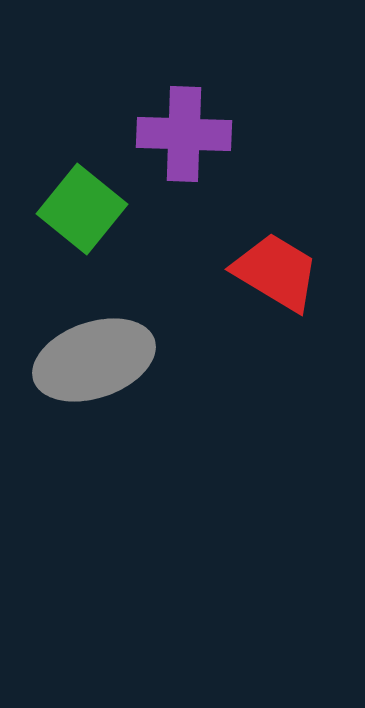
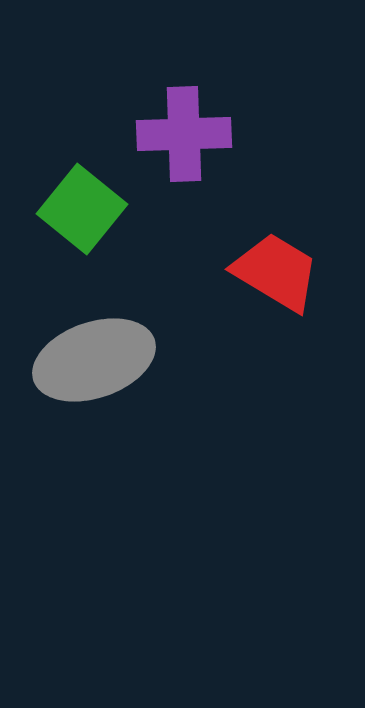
purple cross: rotated 4 degrees counterclockwise
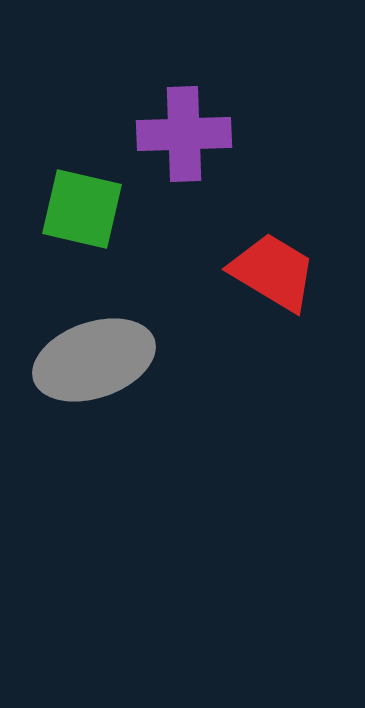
green square: rotated 26 degrees counterclockwise
red trapezoid: moved 3 px left
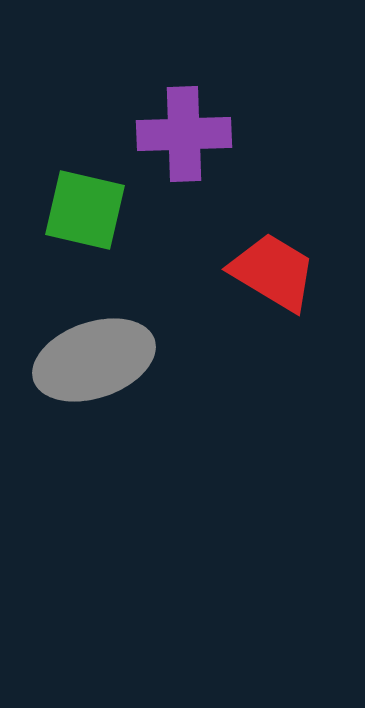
green square: moved 3 px right, 1 px down
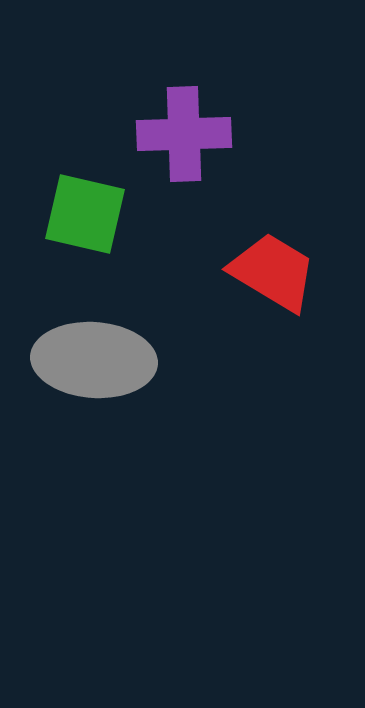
green square: moved 4 px down
gray ellipse: rotated 23 degrees clockwise
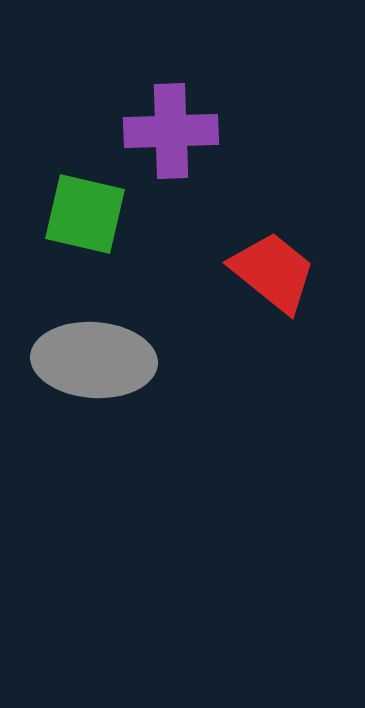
purple cross: moved 13 px left, 3 px up
red trapezoid: rotated 8 degrees clockwise
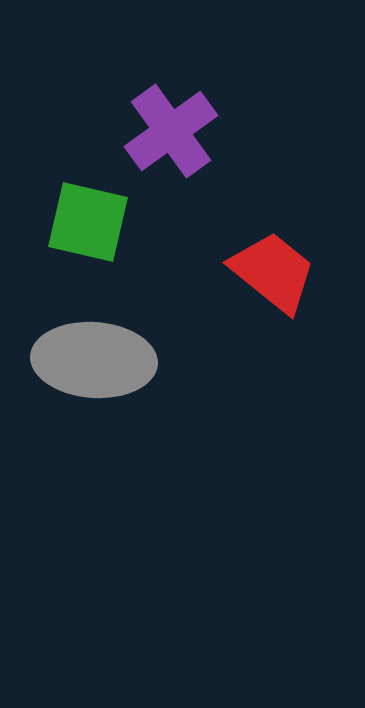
purple cross: rotated 34 degrees counterclockwise
green square: moved 3 px right, 8 px down
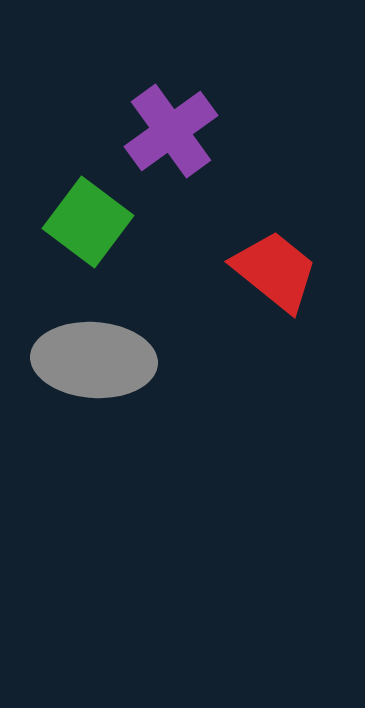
green square: rotated 24 degrees clockwise
red trapezoid: moved 2 px right, 1 px up
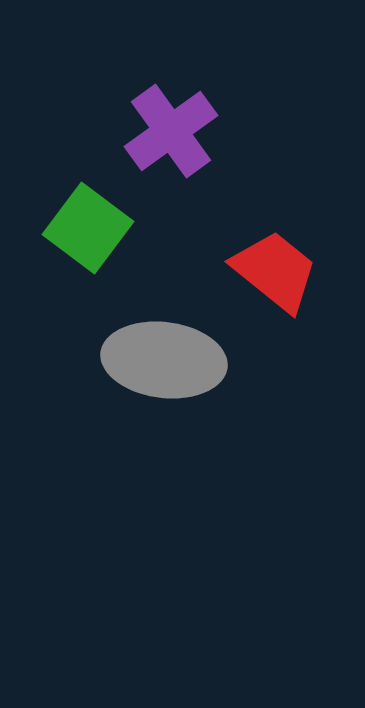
green square: moved 6 px down
gray ellipse: moved 70 px right; rotated 3 degrees clockwise
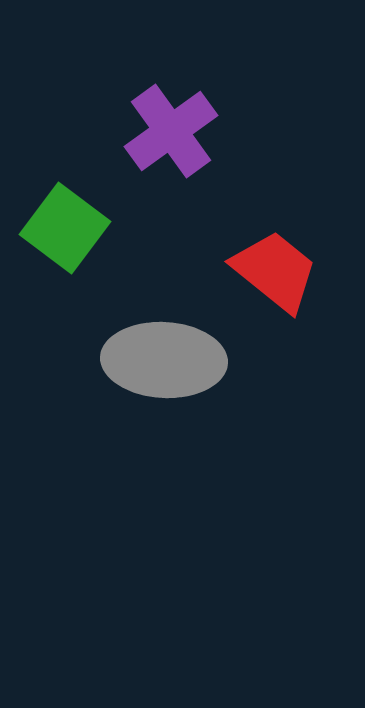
green square: moved 23 px left
gray ellipse: rotated 4 degrees counterclockwise
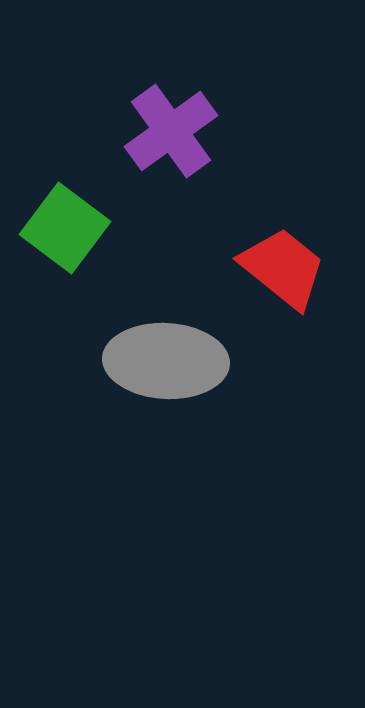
red trapezoid: moved 8 px right, 3 px up
gray ellipse: moved 2 px right, 1 px down
